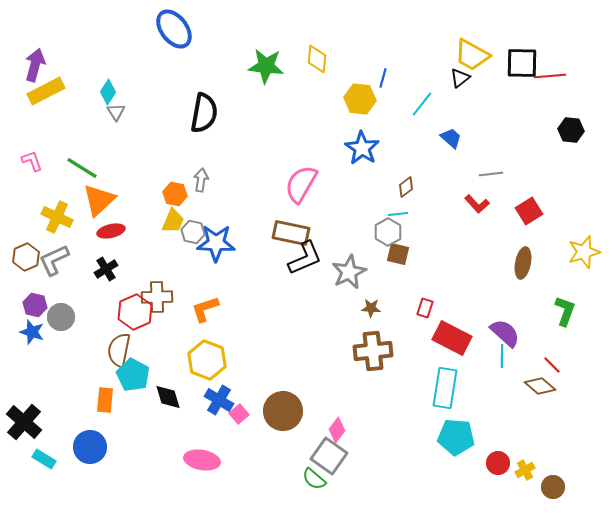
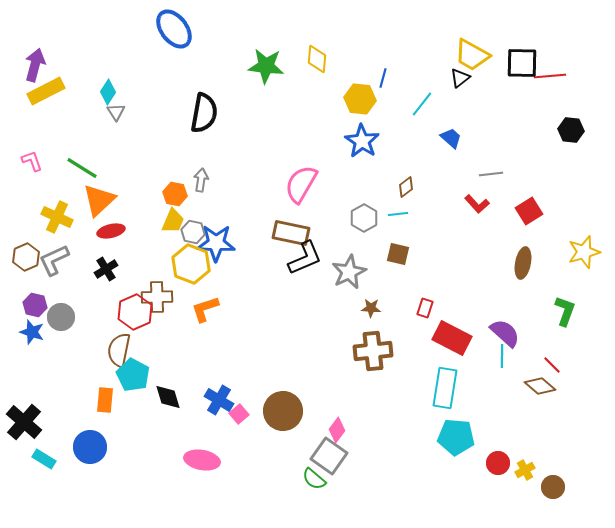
blue star at (362, 148): moved 7 px up
gray hexagon at (388, 232): moved 24 px left, 14 px up
yellow hexagon at (207, 360): moved 16 px left, 96 px up
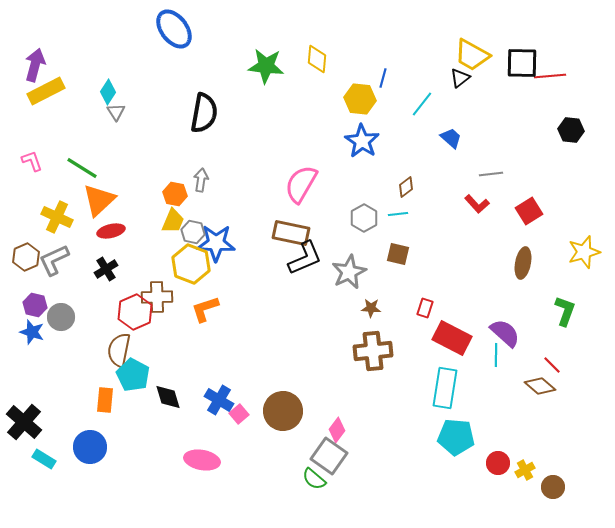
cyan line at (502, 356): moved 6 px left, 1 px up
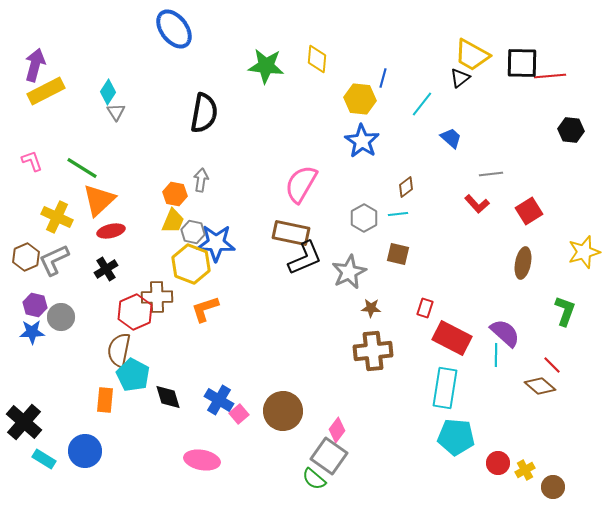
blue star at (32, 332): rotated 20 degrees counterclockwise
blue circle at (90, 447): moved 5 px left, 4 px down
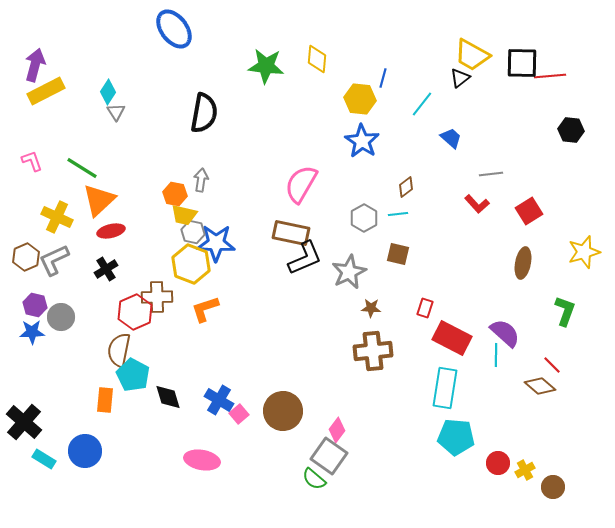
yellow trapezoid at (173, 221): moved 11 px right, 6 px up; rotated 80 degrees clockwise
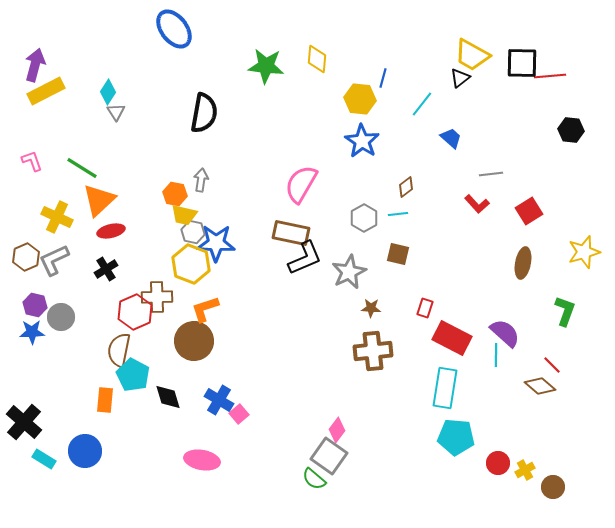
brown circle at (283, 411): moved 89 px left, 70 px up
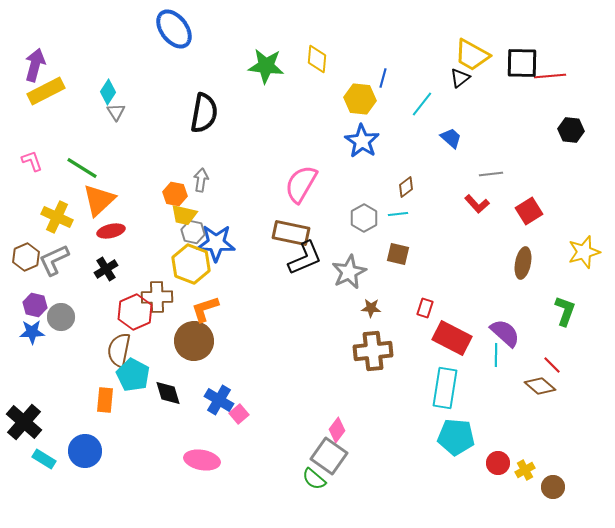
black diamond at (168, 397): moved 4 px up
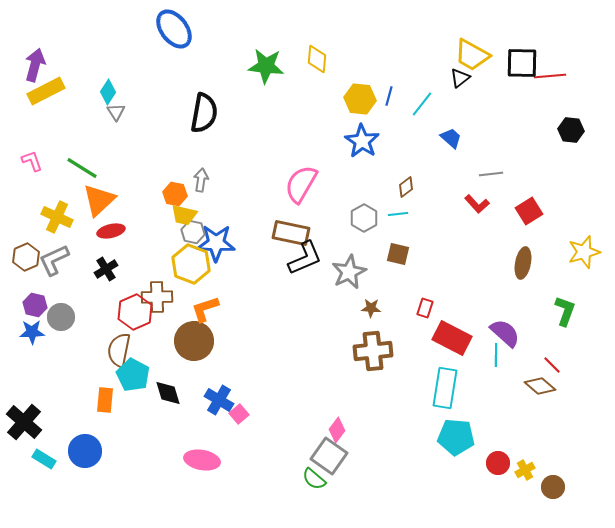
blue line at (383, 78): moved 6 px right, 18 px down
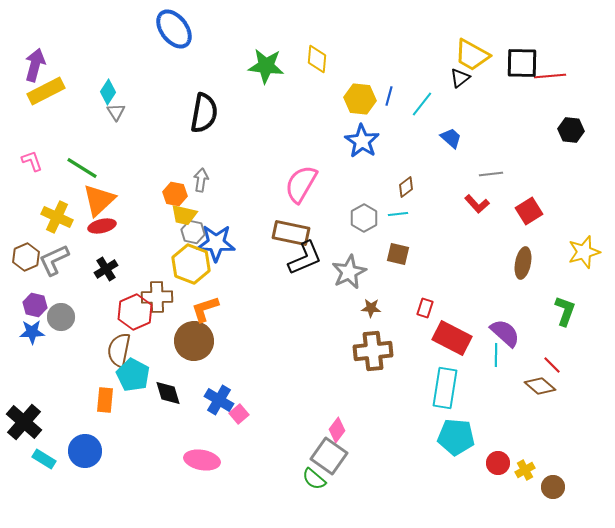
red ellipse at (111, 231): moved 9 px left, 5 px up
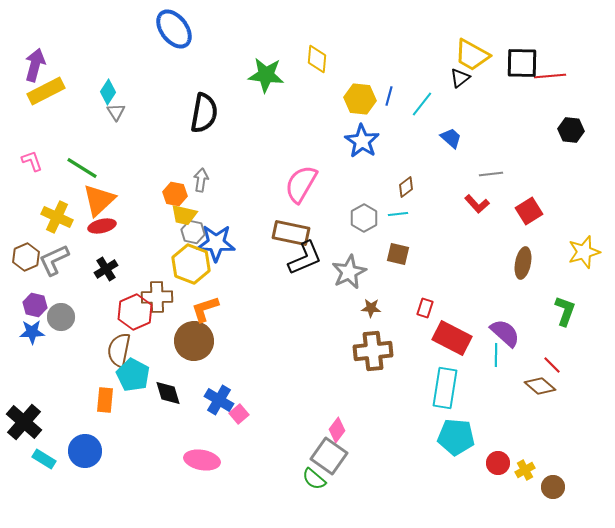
green star at (266, 66): moved 9 px down
